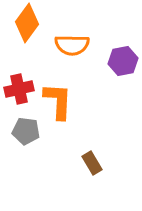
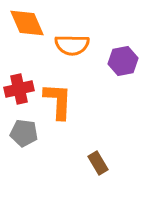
orange diamond: rotated 60 degrees counterclockwise
gray pentagon: moved 2 px left, 2 px down
brown rectangle: moved 6 px right
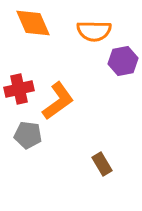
orange diamond: moved 6 px right
orange semicircle: moved 22 px right, 14 px up
orange L-shape: rotated 51 degrees clockwise
gray pentagon: moved 4 px right, 2 px down
brown rectangle: moved 4 px right, 1 px down
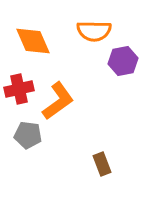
orange diamond: moved 18 px down
brown rectangle: rotated 10 degrees clockwise
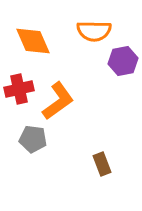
gray pentagon: moved 5 px right, 4 px down
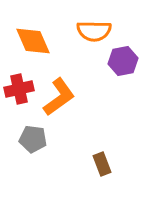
orange L-shape: moved 1 px right, 4 px up
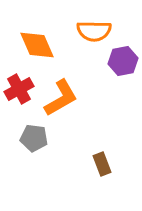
orange diamond: moved 4 px right, 4 px down
red cross: rotated 16 degrees counterclockwise
orange L-shape: moved 2 px right, 1 px down; rotated 6 degrees clockwise
gray pentagon: moved 1 px right, 1 px up
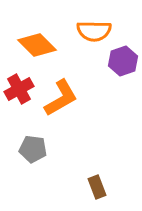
orange diamond: rotated 21 degrees counterclockwise
purple hexagon: rotated 8 degrees counterclockwise
gray pentagon: moved 1 px left, 11 px down
brown rectangle: moved 5 px left, 23 px down
